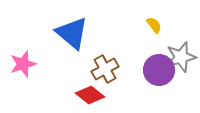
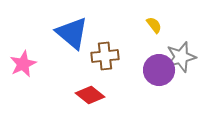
pink star: rotated 8 degrees counterclockwise
brown cross: moved 13 px up; rotated 24 degrees clockwise
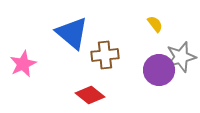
yellow semicircle: moved 1 px right, 1 px up
brown cross: moved 1 px up
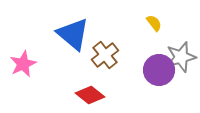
yellow semicircle: moved 1 px left, 1 px up
blue triangle: moved 1 px right, 1 px down
brown cross: rotated 32 degrees counterclockwise
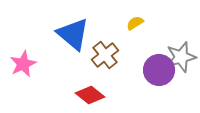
yellow semicircle: moved 19 px left; rotated 84 degrees counterclockwise
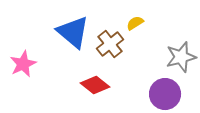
blue triangle: moved 2 px up
brown cross: moved 5 px right, 11 px up
purple circle: moved 6 px right, 24 px down
red diamond: moved 5 px right, 10 px up
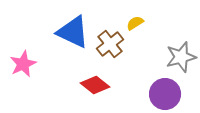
blue triangle: rotated 15 degrees counterclockwise
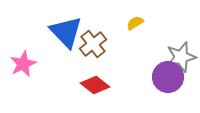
blue triangle: moved 7 px left; rotated 21 degrees clockwise
brown cross: moved 17 px left
purple circle: moved 3 px right, 17 px up
